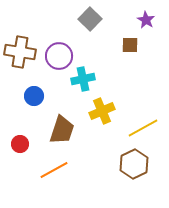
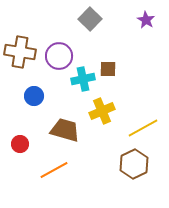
brown square: moved 22 px left, 24 px down
brown trapezoid: moved 3 px right; rotated 92 degrees counterclockwise
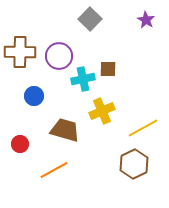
brown cross: rotated 8 degrees counterclockwise
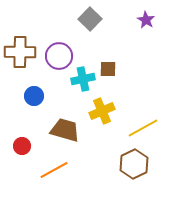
red circle: moved 2 px right, 2 px down
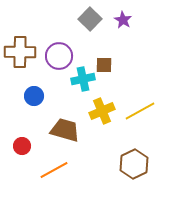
purple star: moved 23 px left
brown square: moved 4 px left, 4 px up
yellow line: moved 3 px left, 17 px up
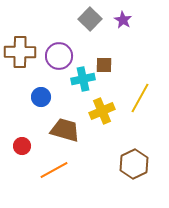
blue circle: moved 7 px right, 1 px down
yellow line: moved 13 px up; rotated 32 degrees counterclockwise
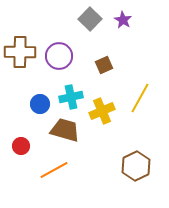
brown square: rotated 24 degrees counterclockwise
cyan cross: moved 12 px left, 18 px down
blue circle: moved 1 px left, 7 px down
red circle: moved 1 px left
brown hexagon: moved 2 px right, 2 px down
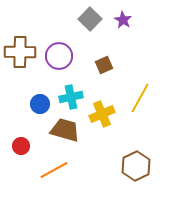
yellow cross: moved 3 px down
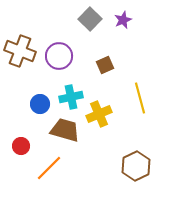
purple star: rotated 18 degrees clockwise
brown cross: moved 1 px up; rotated 20 degrees clockwise
brown square: moved 1 px right
yellow line: rotated 44 degrees counterclockwise
yellow cross: moved 3 px left
orange line: moved 5 px left, 2 px up; rotated 16 degrees counterclockwise
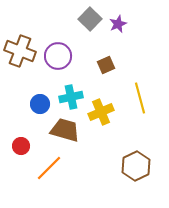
purple star: moved 5 px left, 4 px down
purple circle: moved 1 px left
brown square: moved 1 px right
yellow cross: moved 2 px right, 2 px up
